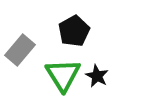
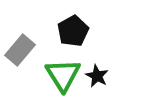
black pentagon: moved 1 px left
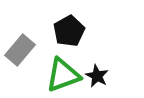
black pentagon: moved 4 px left
green triangle: rotated 42 degrees clockwise
